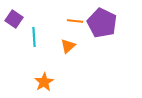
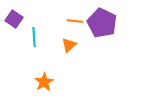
orange triangle: moved 1 px right, 1 px up
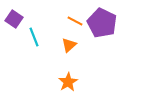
orange line: rotated 21 degrees clockwise
cyan line: rotated 18 degrees counterclockwise
orange star: moved 24 px right
